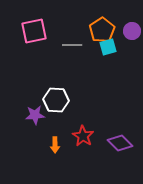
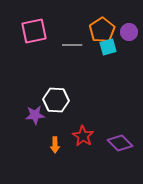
purple circle: moved 3 px left, 1 px down
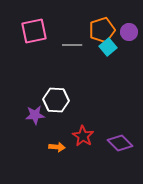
orange pentagon: rotated 15 degrees clockwise
cyan square: rotated 24 degrees counterclockwise
orange arrow: moved 2 px right, 2 px down; rotated 84 degrees counterclockwise
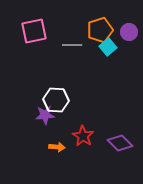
orange pentagon: moved 2 px left
purple star: moved 10 px right
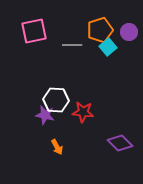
purple star: rotated 18 degrees clockwise
red star: moved 24 px up; rotated 25 degrees counterclockwise
orange arrow: rotated 56 degrees clockwise
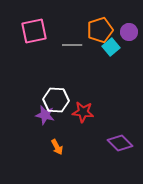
cyan square: moved 3 px right
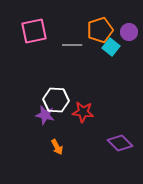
cyan square: rotated 12 degrees counterclockwise
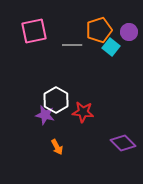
orange pentagon: moved 1 px left
white hexagon: rotated 25 degrees clockwise
purple diamond: moved 3 px right
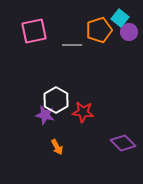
cyan square: moved 9 px right, 29 px up
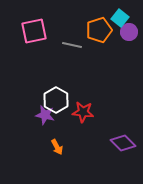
gray line: rotated 12 degrees clockwise
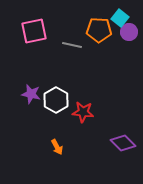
orange pentagon: rotated 20 degrees clockwise
purple star: moved 14 px left, 21 px up
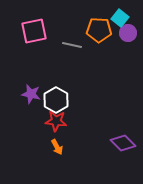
purple circle: moved 1 px left, 1 px down
red star: moved 27 px left, 9 px down
